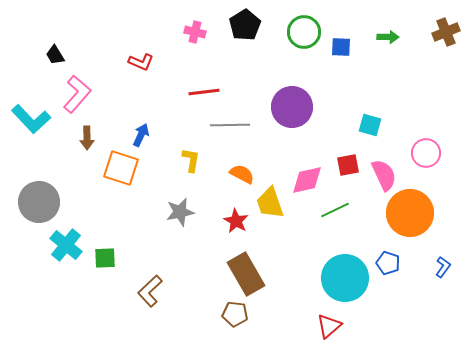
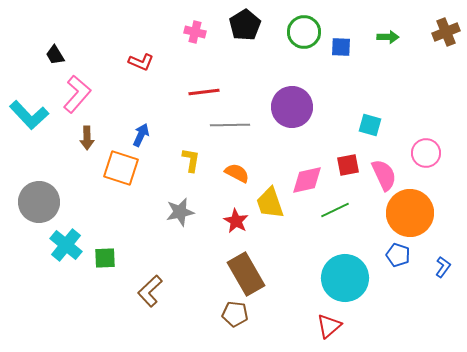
cyan L-shape: moved 2 px left, 4 px up
orange semicircle: moved 5 px left, 1 px up
blue pentagon: moved 10 px right, 8 px up
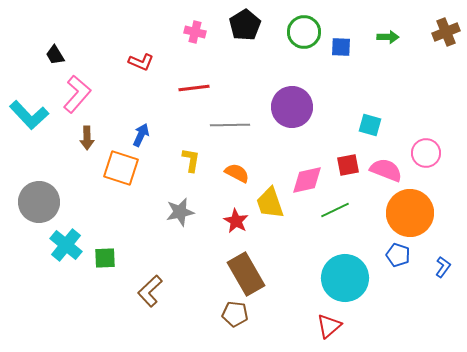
red line: moved 10 px left, 4 px up
pink semicircle: moved 2 px right, 5 px up; rotated 44 degrees counterclockwise
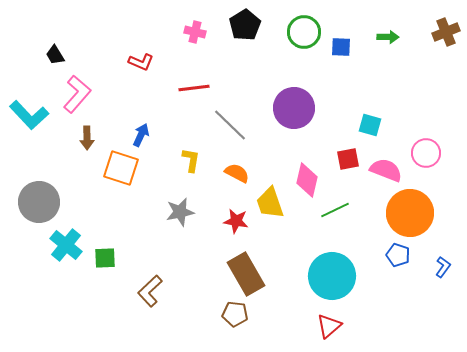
purple circle: moved 2 px right, 1 px down
gray line: rotated 45 degrees clockwise
red square: moved 6 px up
pink diamond: rotated 64 degrees counterclockwise
red star: rotated 20 degrees counterclockwise
cyan circle: moved 13 px left, 2 px up
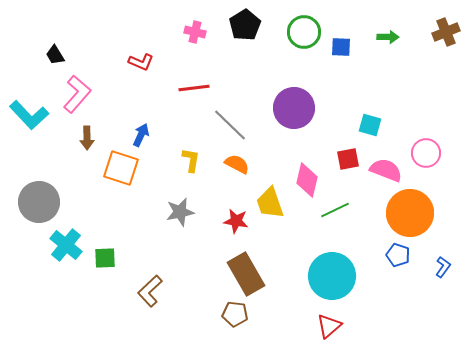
orange semicircle: moved 9 px up
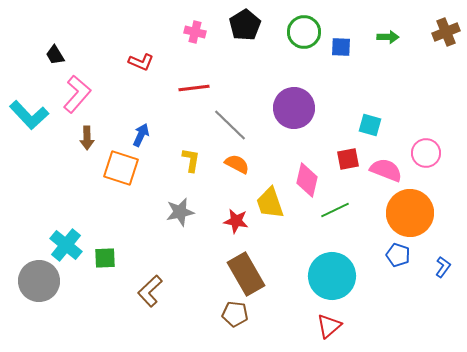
gray circle: moved 79 px down
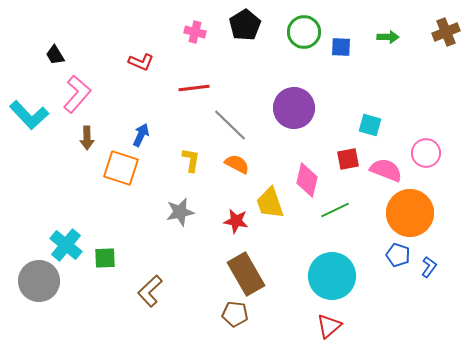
blue L-shape: moved 14 px left
